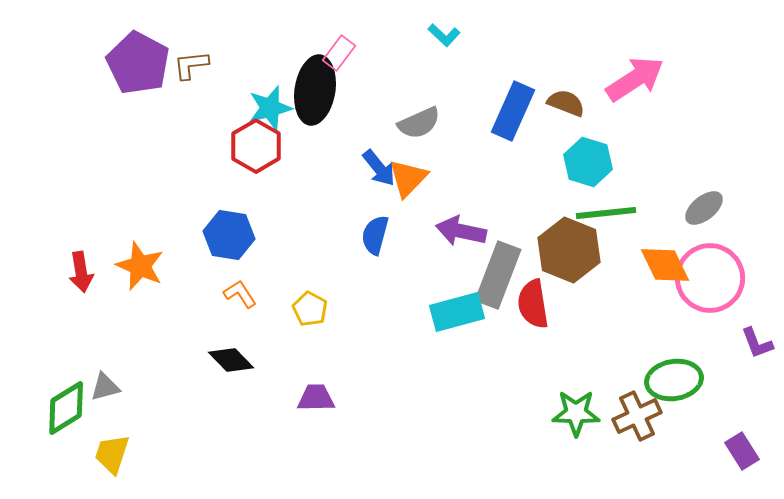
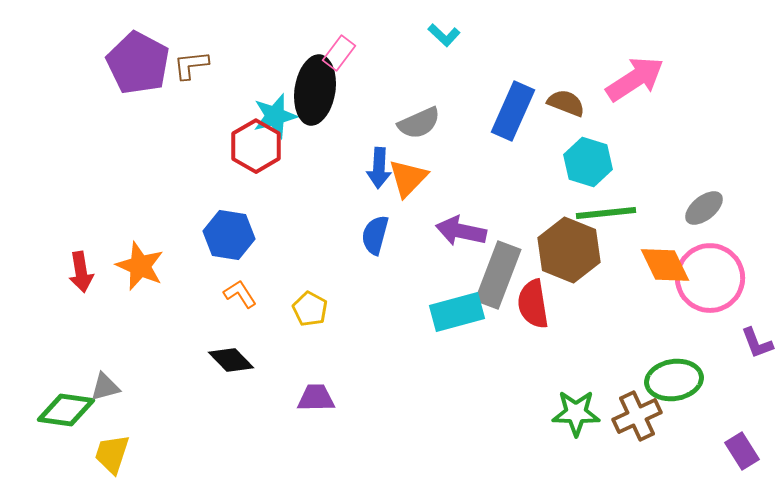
cyan star: moved 5 px right, 8 px down
blue arrow: rotated 42 degrees clockwise
green diamond: moved 2 px down; rotated 40 degrees clockwise
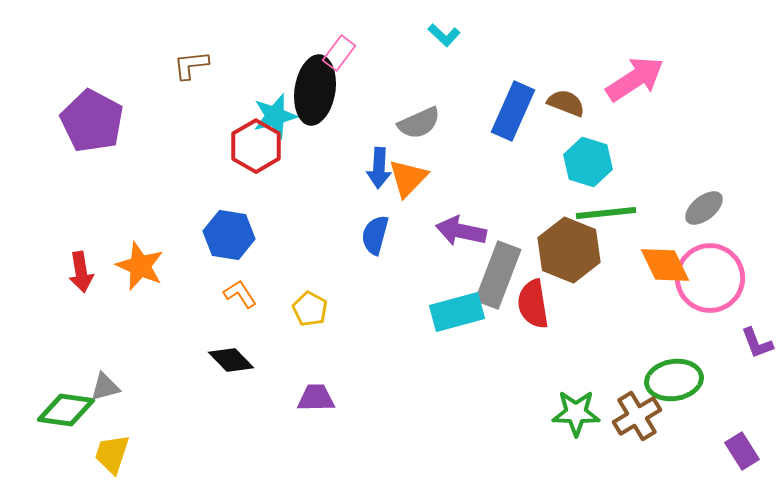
purple pentagon: moved 46 px left, 58 px down
brown cross: rotated 6 degrees counterclockwise
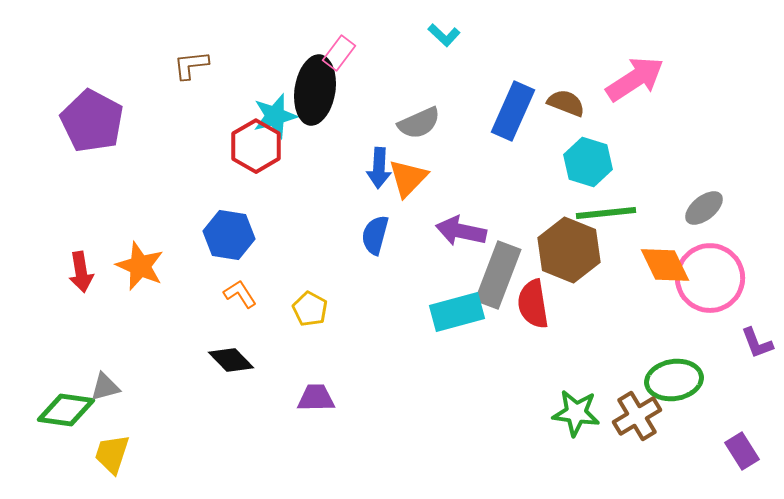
green star: rotated 6 degrees clockwise
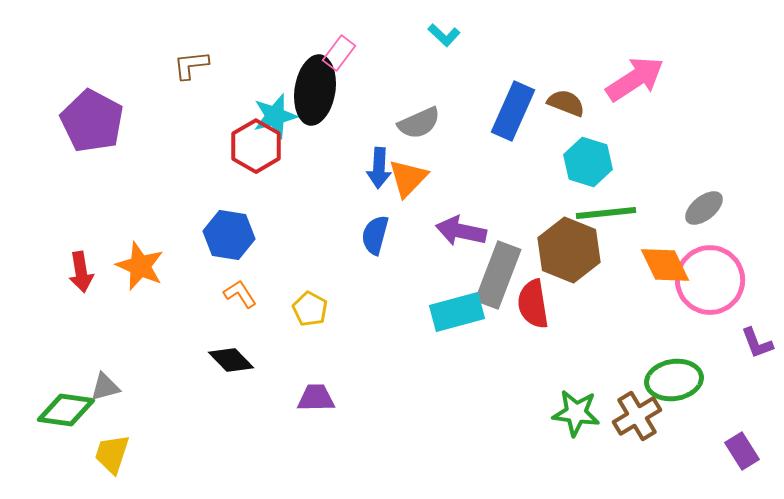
pink circle: moved 2 px down
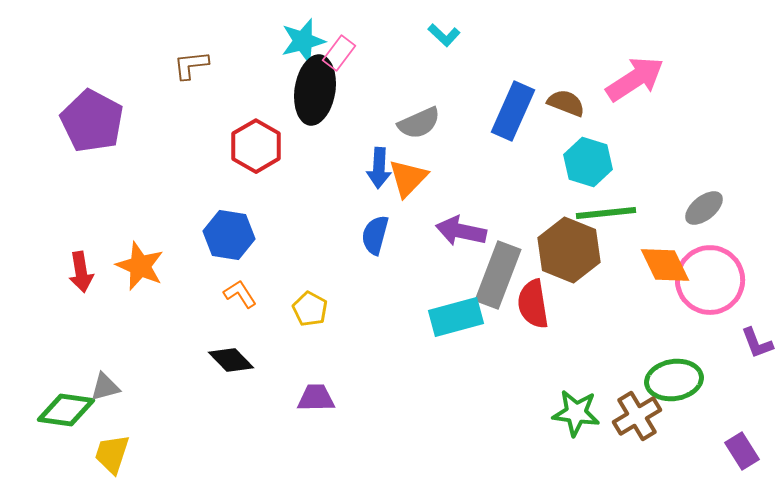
cyan star: moved 28 px right, 75 px up
cyan rectangle: moved 1 px left, 5 px down
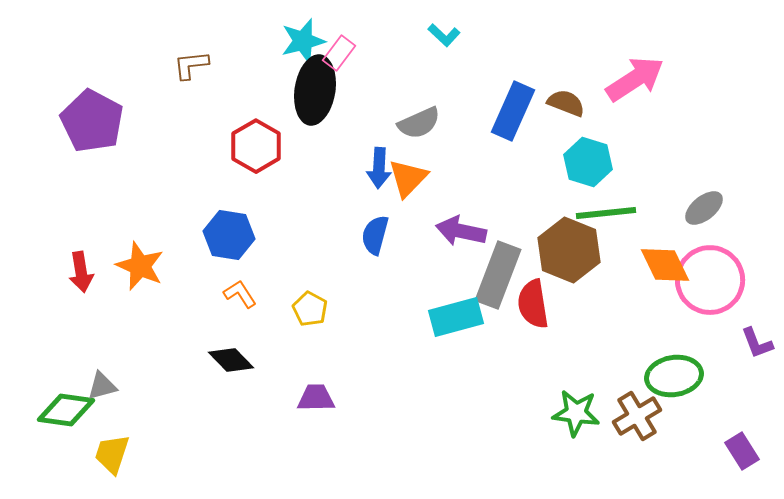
green ellipse: moved 4 px up
gray triangle: moved 3 px left, 1 px up
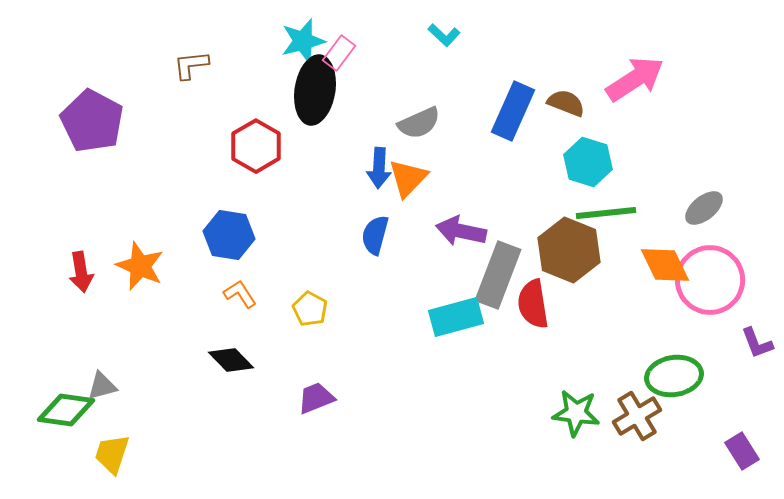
purple trapezoid: rotated 21 degrees counterclockwise
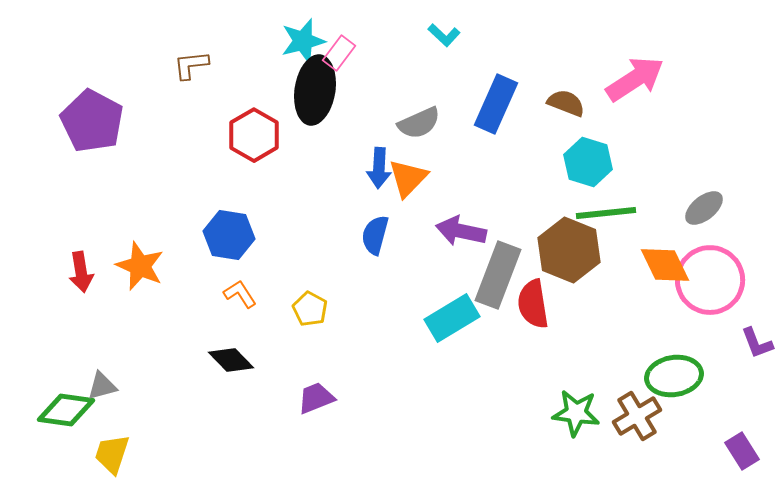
blue rectangle: moved 17 px left, 7 px up
red hexagon: moved 2 px left, 11 px up
cyan rectangle: moved 4 px left, 1 px down; rotated 16 degrees counterclockwise
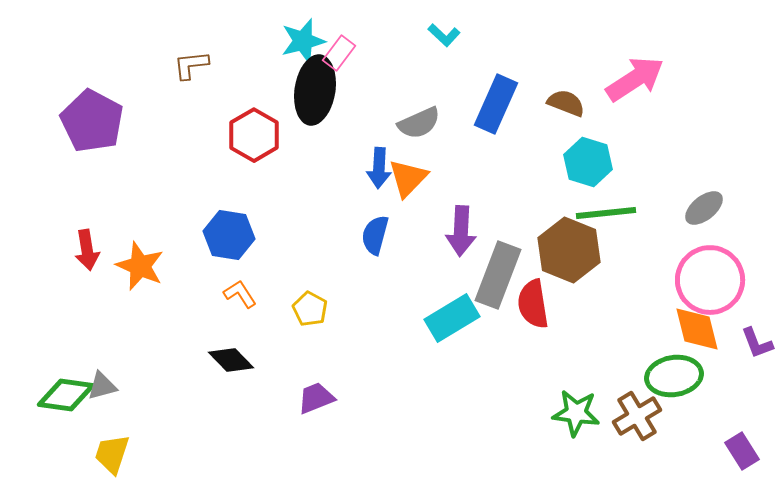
purple arrow: rotated 99 degrees counterclockwise
orange diamond: moved 32 px right, 64 px down; rotated 12 degrees clockwise
red arrow: moved 6 px right, 22 px up
green diamond: moved 15 px up
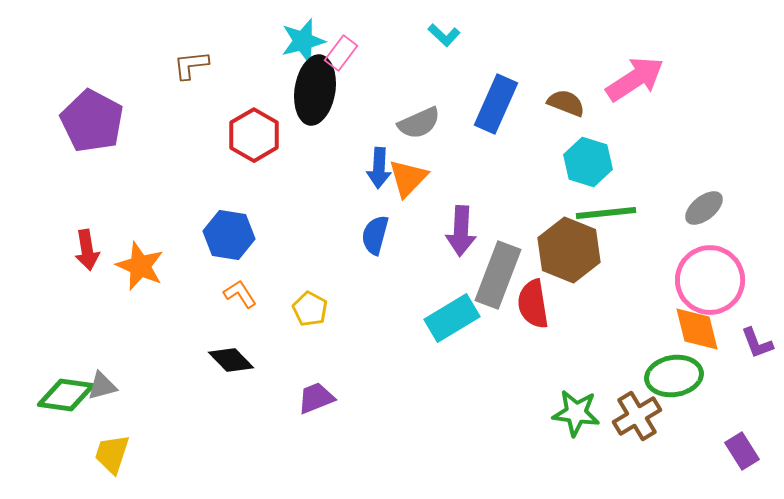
pink rectangle: moved 2 px right
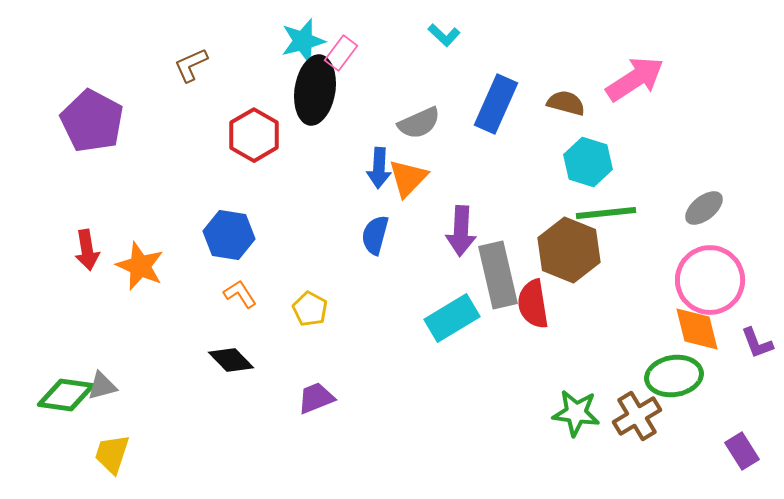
brown L-shape: rotated 18 degrees counterclockwise
brown semicircle: rotated 6 degrees counterclockwise
gray rectangle: rotated 34 degrees counterclockwise
